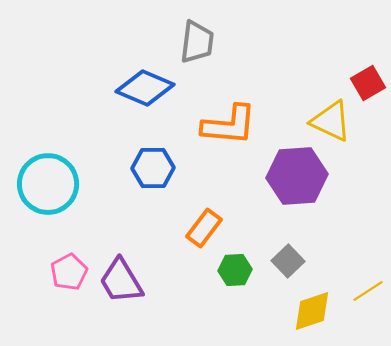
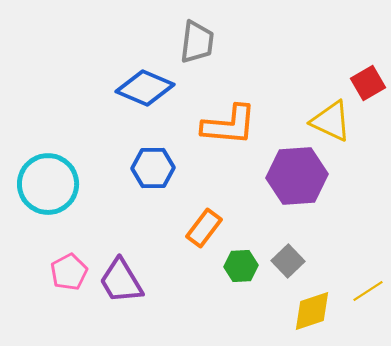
green hexagon: moved 6 px right, 4 px up
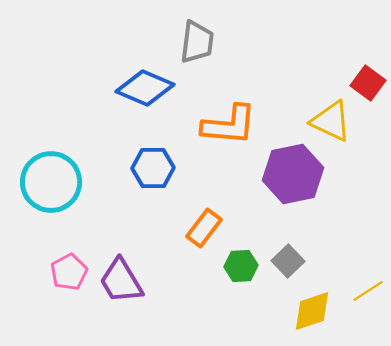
red square: rotated 24 degrees counterclockwise
purple hexagon: moved 4 px left, 2 px up; rotated 8 degrees counterclockwise
cyan circle: moved 3 px right, 2 px up
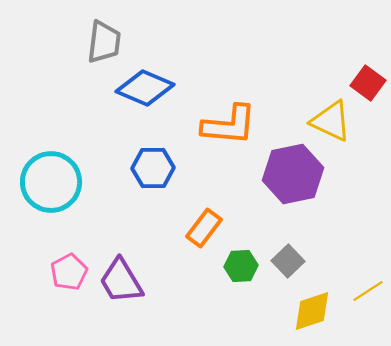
gray trapezoid: moved 93 px left
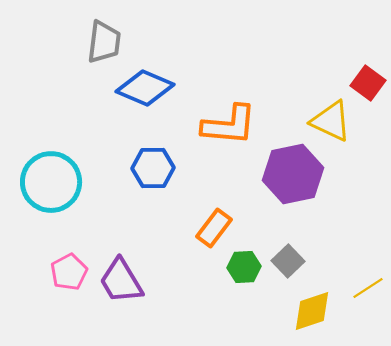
orange rectangle: moved 10 px right
green hexagon: moved 3 px right, 1 px down
yellow line: moved 3 px up
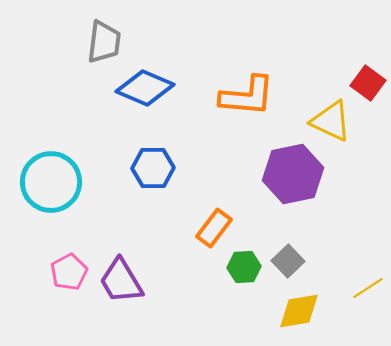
orange L-shape: moved 18 px right, 29 px up
yellow diamond: moved 13 px left; rotated 9 degrees clockwise
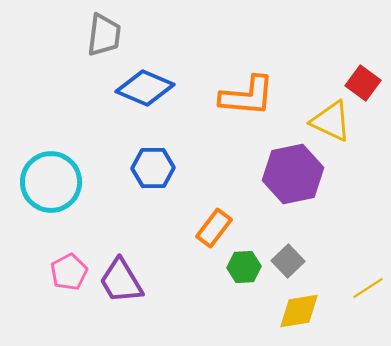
gray trapezoid: moved 7 px up
red square: moved 5 px left
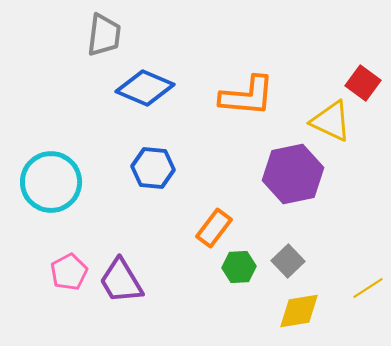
blue hexagon: rotated 6 degrees clockwise
green hexagon: moved 5 px left
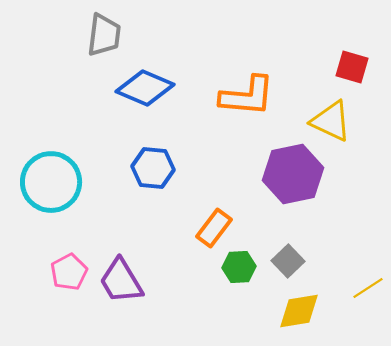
red square: moved 11 px left, 16 px up; rotated 20 degrees counterclockwise
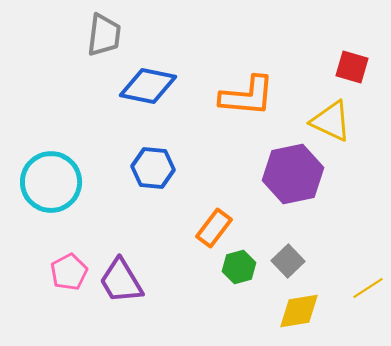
blue diamond: moved 3 px right, 2 px up; rotated 12 degrees counterclockwise
green hexagon: rotated 12 degrees counterclockwise
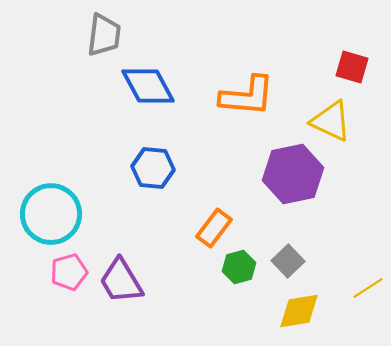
blue diamond: rotated 50 degrees clockwise
cyan circle: moved 32 px down
pink pentagon: rotated 12 degrees clockwise
